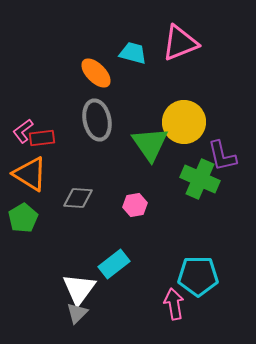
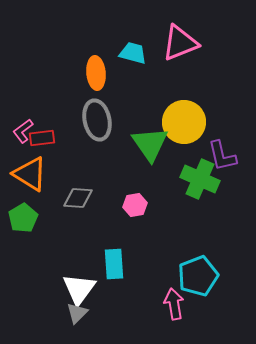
orange ellipse: rotated 40 degrees clockwise
cyan rectangle: rotated 56 degrees counterclockwise
cyan pentagon: rotated 21 degrees counterclockwise
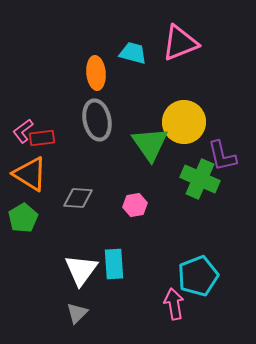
white triangle: moved 2 px right, 19 px up
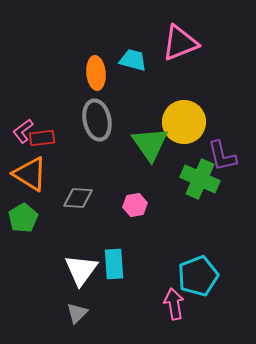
cyan trapezoid: moved 7 px down
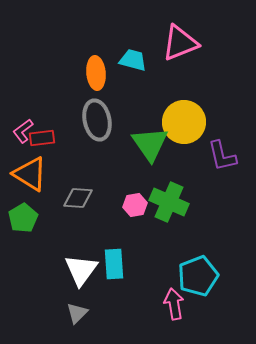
green cross: moved 31 px left, 23 px down
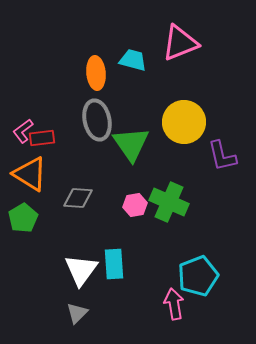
green triangle: moved 19 px left
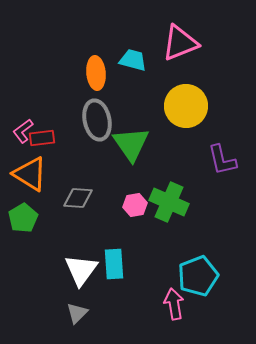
yellow circle: moved 2 px right, 16 px up
purple L-shape: moved 4 px down
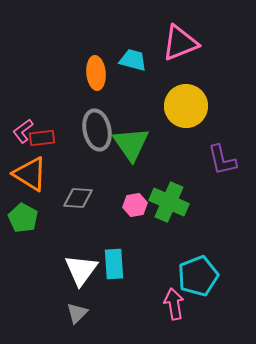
gray ellipse: moved 10 px down
green pentagon: rotated 12 degrees counterclockwise
